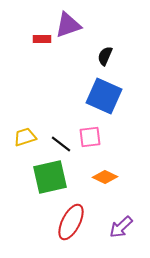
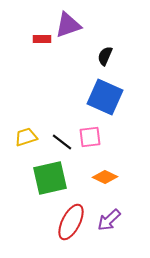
blue square: moved 1 px right, 1 px down
yellow trapezoid: moved 1 px right
black line: moved 1 px right, 2 px up
green square: moved 1 px down
purple arrow: moved 12 px left, 7 px up
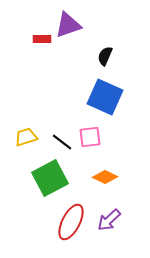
green square: rotated 15 degrees counterclockwise
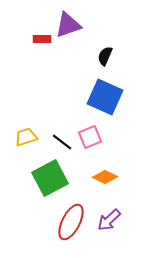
pink square: rotated 15 degrees counterclockwise
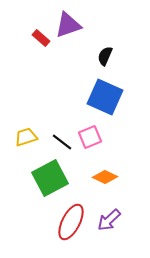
red rectangle: moved 1 px left, 1 px up; rotated 42 degrees clockwise
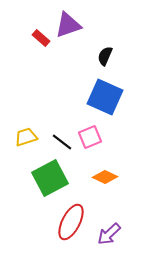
purple arrow: moved 14 px down
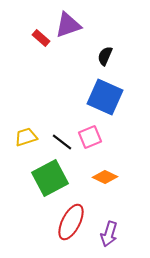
purple arrow: rotated 30 degrees counterclockwise
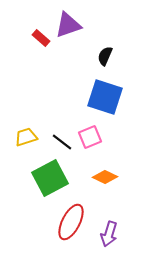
blue square: rotated 6 degrees counterclockwise
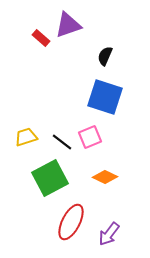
purple arrow: rotated 20 degrees clockwise
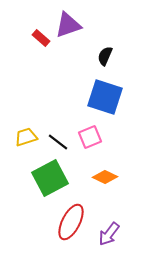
black line: moved 4 px left
